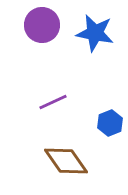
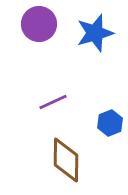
purple circle: moved 3 px left, 1 px up
blue star: rotated 27 degrees counterclockwise
brown diamond: moved 1 px up; rotated 36 degrees clockwise
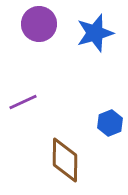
purple line: moved 30 px left
brown diamond: moved 1 px left
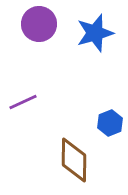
brown diamond: moved 9 px right
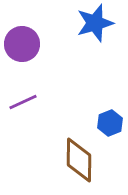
purple circle: moved 17 px left, 20 px down
blue star: moved 10 px up
brown diamond: moved 5 px right
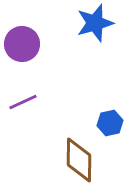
blue hexagon: rotated 10 degrees clockwise
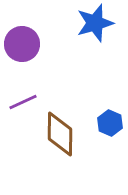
blue hexagon: rotated 25 degrees counterclockwise
brown diamond: moved 19 px left, 26 px up
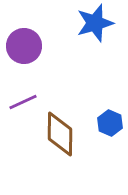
purple circle: moved 2 px right, 2 px down
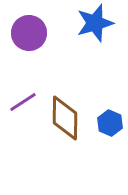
purple circle: moved 5 px right, 13 px up
purple line: rotated 8 degrees counterclockwise
brown diamond: moved 5 px right, 16 px up
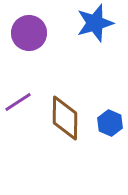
purple line: moved 5 px left
